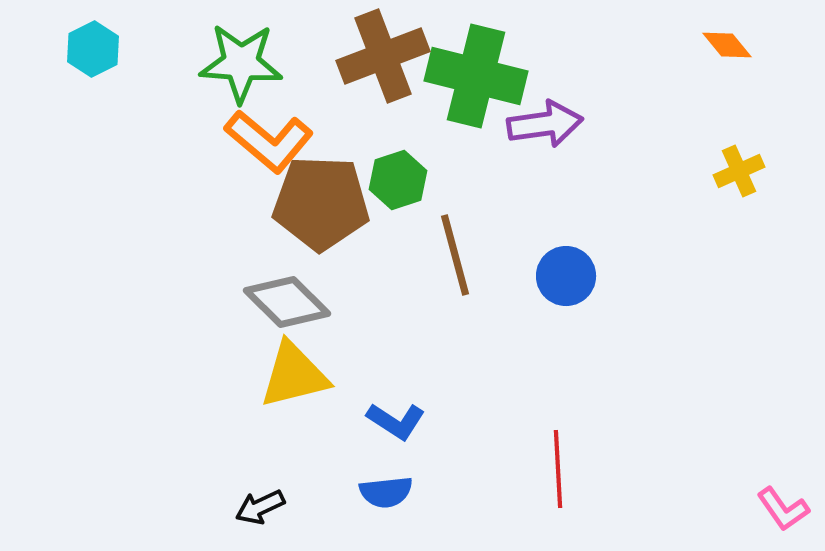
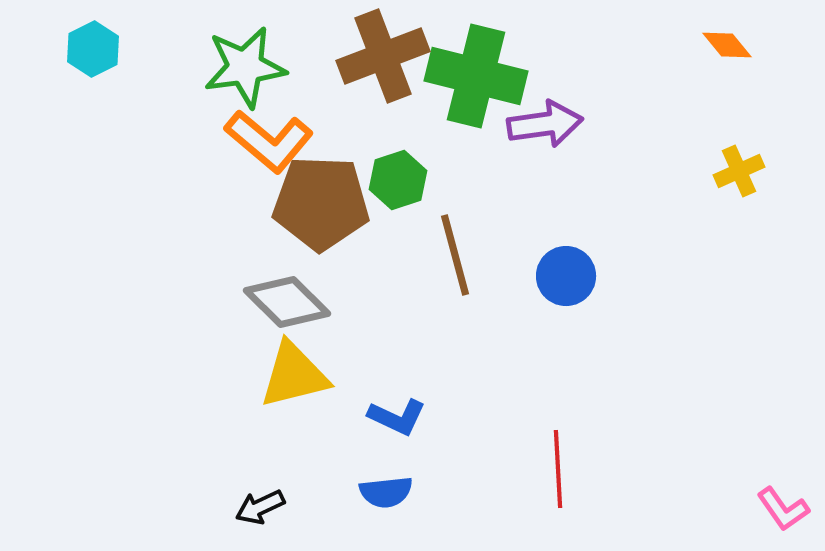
green star: moved 4 px right, 4 px down; rotated 12 degrees counterclockwise
blue L-shape: moved 1 px right, 4 px up; rotated 8 degrees counterclockwise
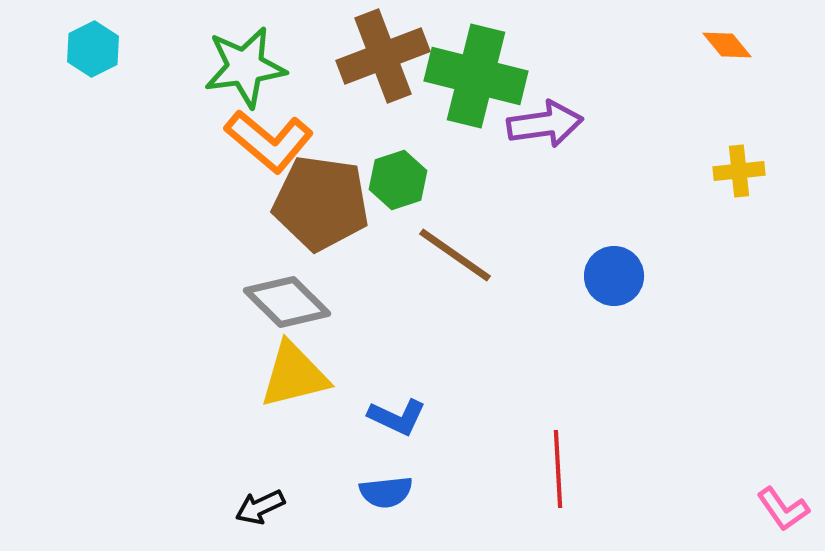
yellow cross: rotated 18 degrees clockwise
brown pentagon: rotated 6 degrees clockwise
brown line: rotated 40 degrees counterclockwise
blue circle: moved 48 px right
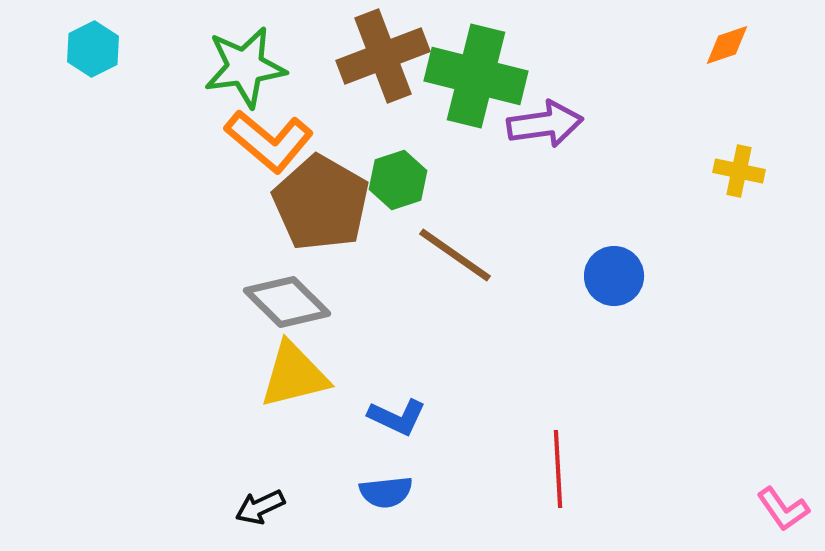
orange diamond: rotated 69 degrees counterclockwise
yellow cross: rotated 18 degrees clockwise
brown pentagon: rotated 22 degrees clockwise
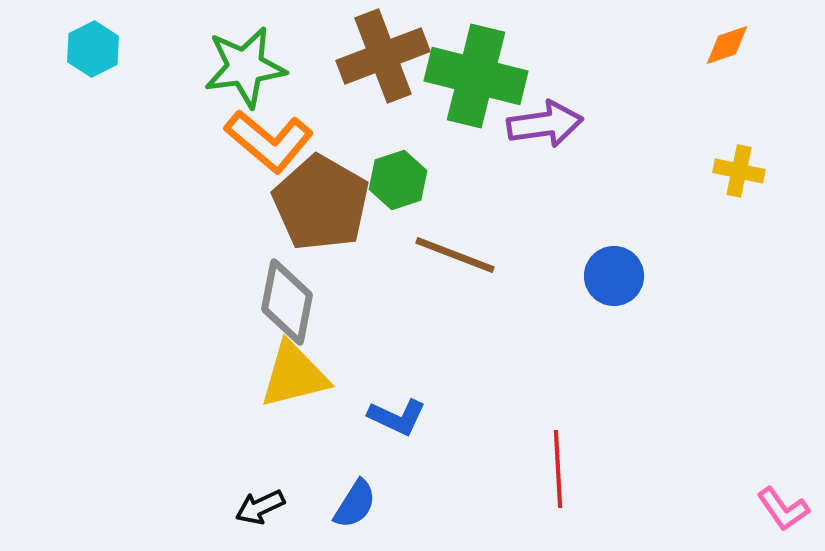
brown line: rotated 14 degrees counterclockwise
gray diamond: rotated 56 degrees clockwise
blue semicircle: moved 31 px left, 12 px down; rotated 52 degrees counterclockwise
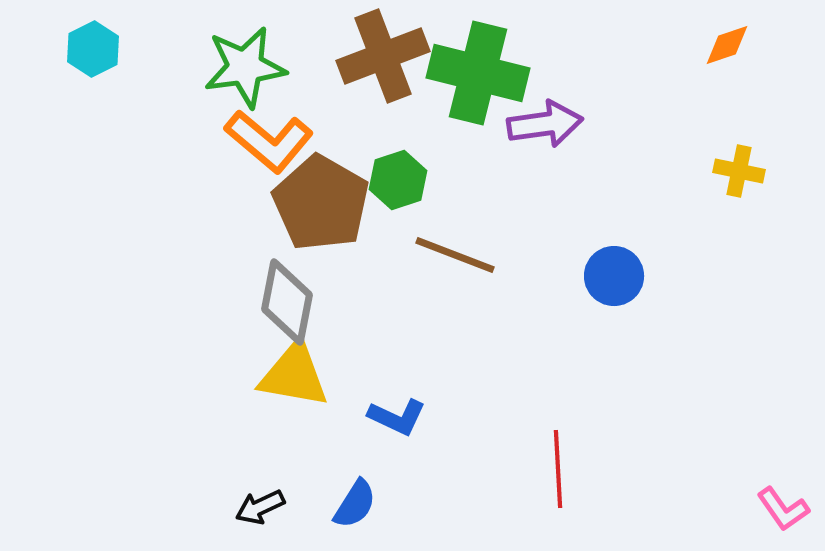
green cross: moved 2 px right, 3 px up
yellow triangle: rotated 24 degrees clockwise
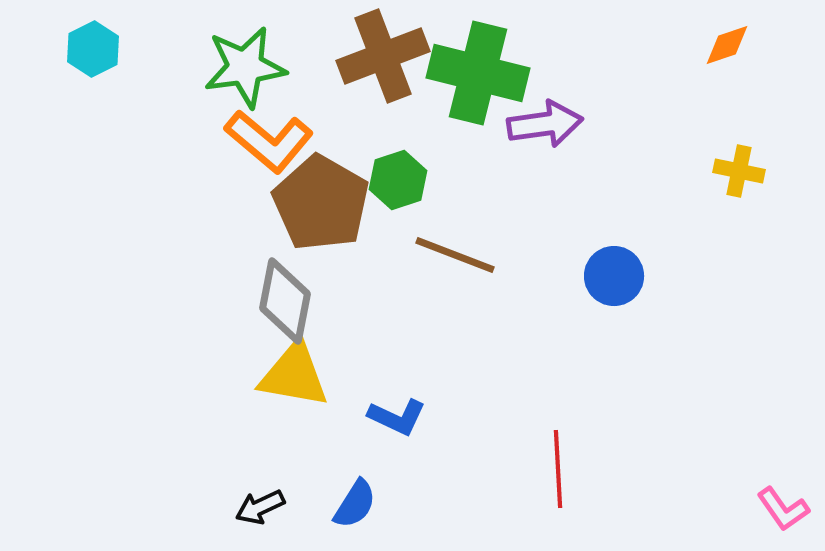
gray diamond: moved 2 px left, 1 px up
